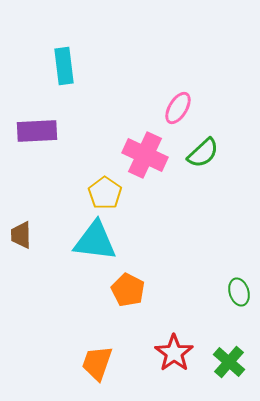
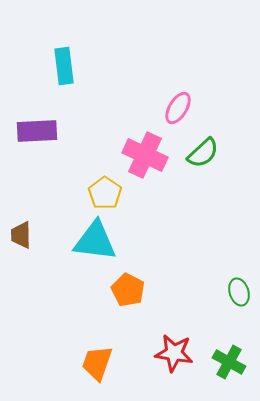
red star: rotated 27 degrees counterclockwise
green cross: rotated 12 degrees counterclockwise
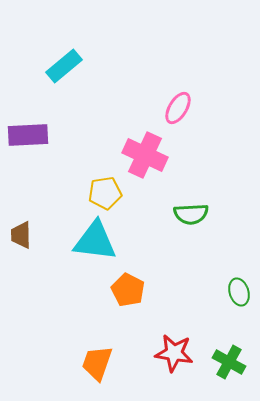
cyan rectangle: rotated 57 degrees clockwise
purple rectangle: moved 9 px left, 4 px down
green semicircle: moved 12 px left, 61 px down; rotated 40 degrees clockwise
yellow pentagon: rotated 28 degrees clockwise
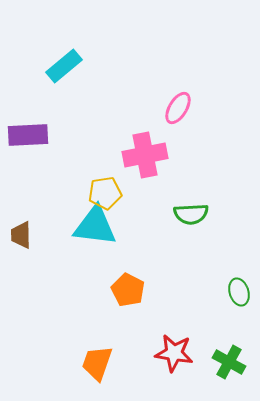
pink cross: rotated 36 degrees counterclockwise
cyan triangle: moved 15 px up
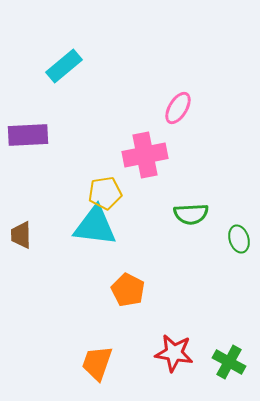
green ellipse: moved 53 px up
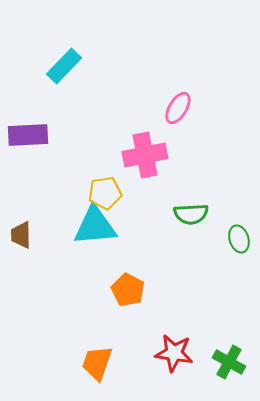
cyan rectangle: rotated 6 degrees counterclockwise
cyan triangle: rotated 12 degrees counterclockwise
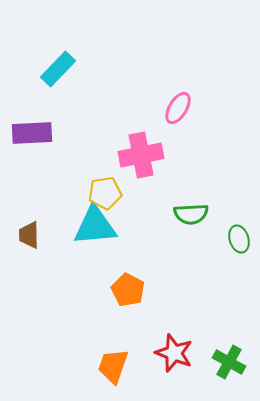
cyan rectangle: moved 6 px left, 3 px down
purple rectangle: moved 4 px right, 2 px up
pink cross: moved 4 px left
brown trapezoid: moved 8 px right
red star: rotated 12 degrees clockwise
orange trapezoid: moved 16 px right, 3 px down
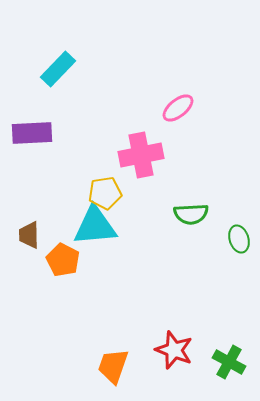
pink ellipse: rotated 20 degrees clockwise
orange pentagon: moved 65 px left, 30 px up
red star: moved 3 px up
